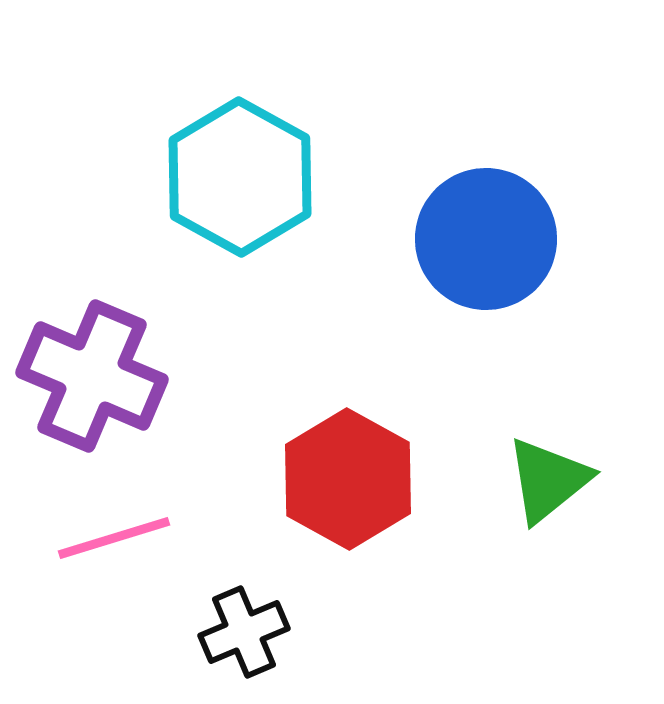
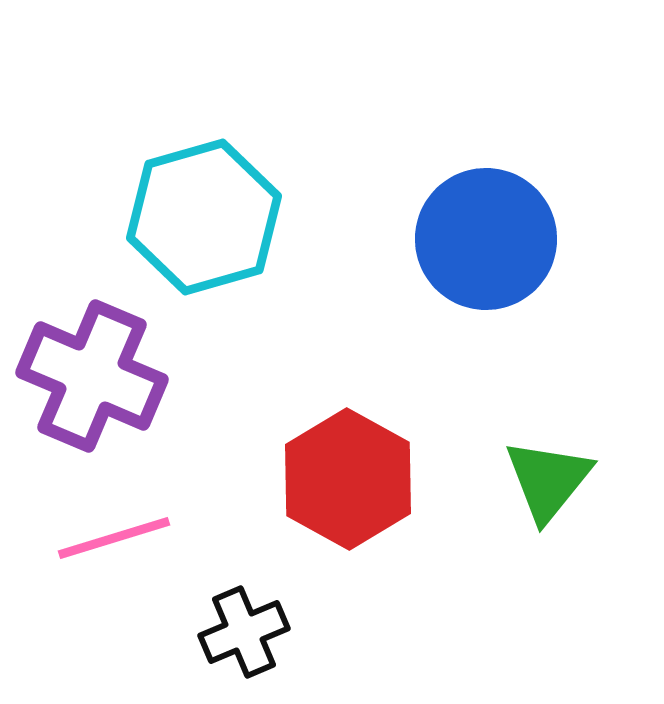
cyan hexagon: moved 36 px left, 40 px down; rotated 15 degrees clockwise
green triangle: rotated 12 degrees counterclockwise
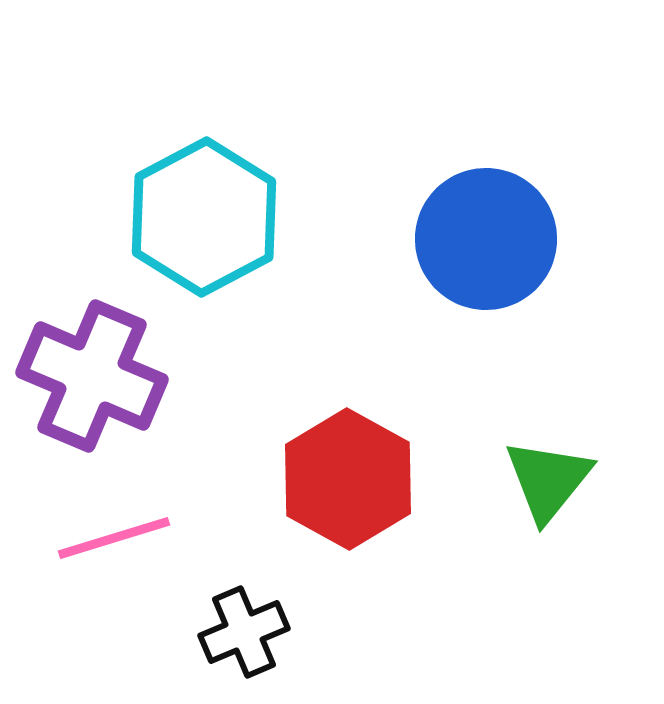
cyan hexagon: rotated 12 degrees counterclockwise
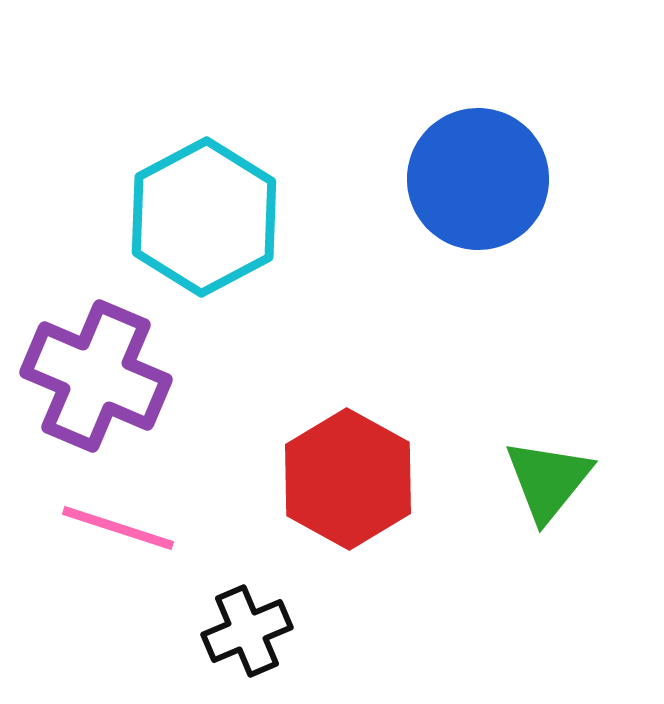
blue circle: moved 8 px left, 60 px up
purple cross: moved 4 px right
pink line: moved 4 px right, 10 px up; rotated 35 degrees clockwise
black cross: moved 3 px right, 1 px up
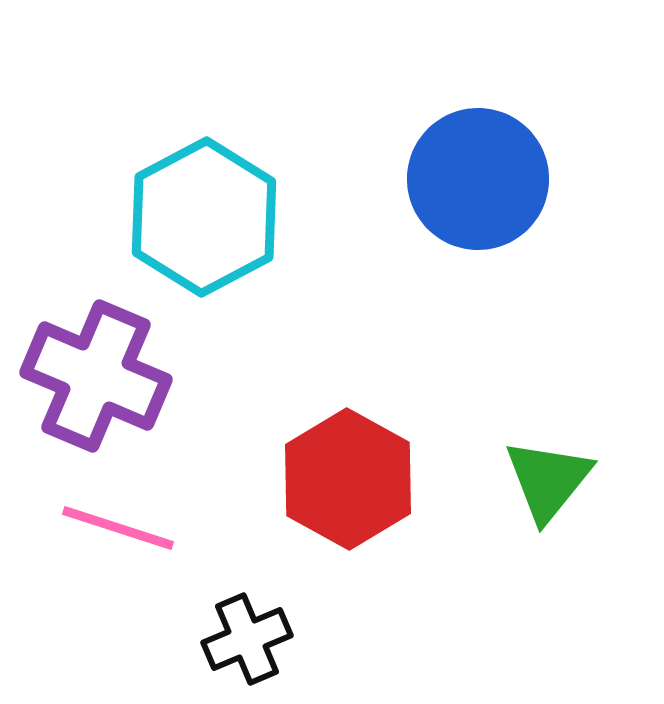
black cross: moved 8 px down
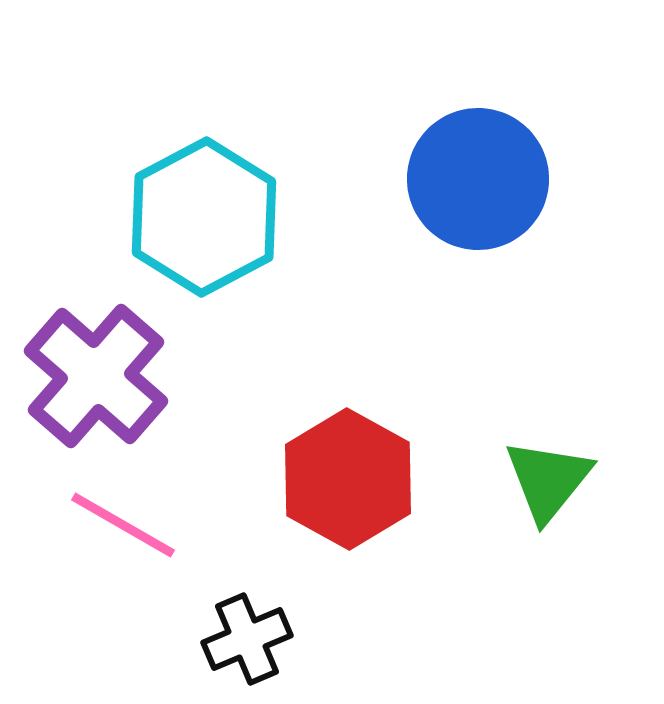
purple cross: rotated 18 degrees clockwise
pink line: moved 5 px right, 3 px up; rotated 12 degrees clockwise
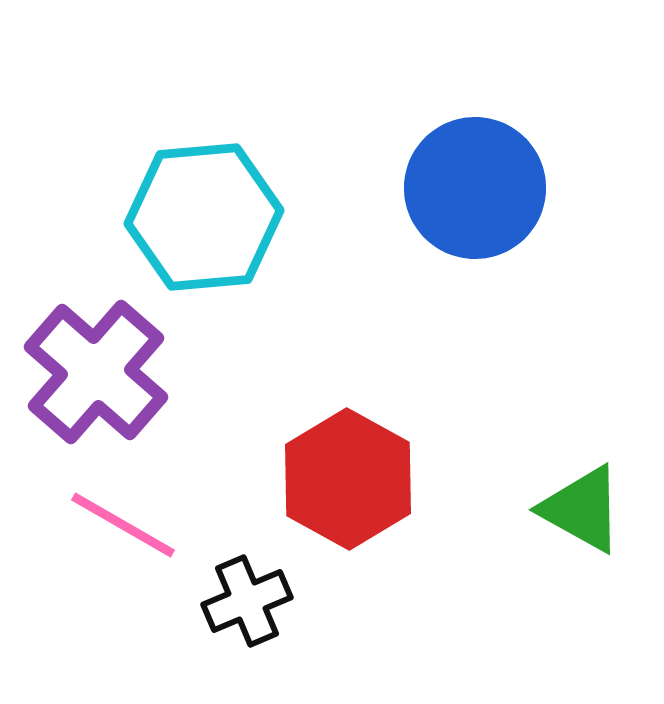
blue circle: moved 3 px left, 9 px down
cyan hexagon: rotated 23 degrees clockwise
purple cross: moved 4 px up
green triangle: moved 34 px right, 29 px down; rotated 40 degrees counterclockwise
black cross: moved 38 px up
